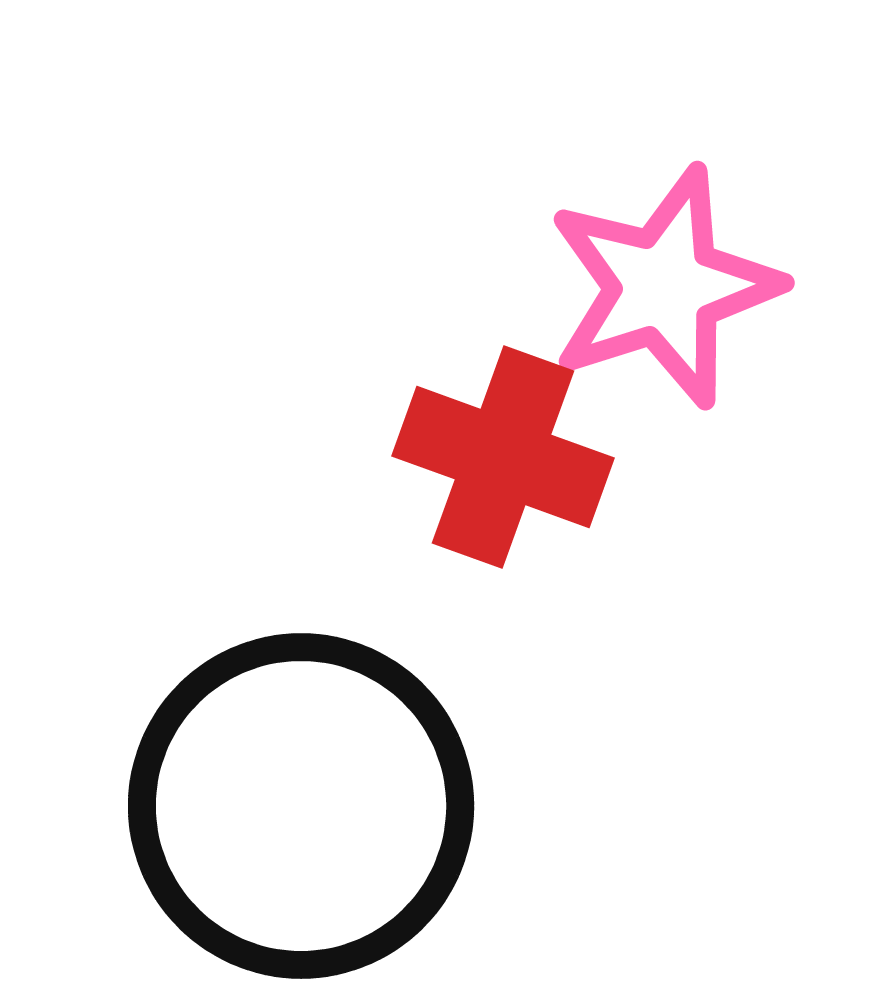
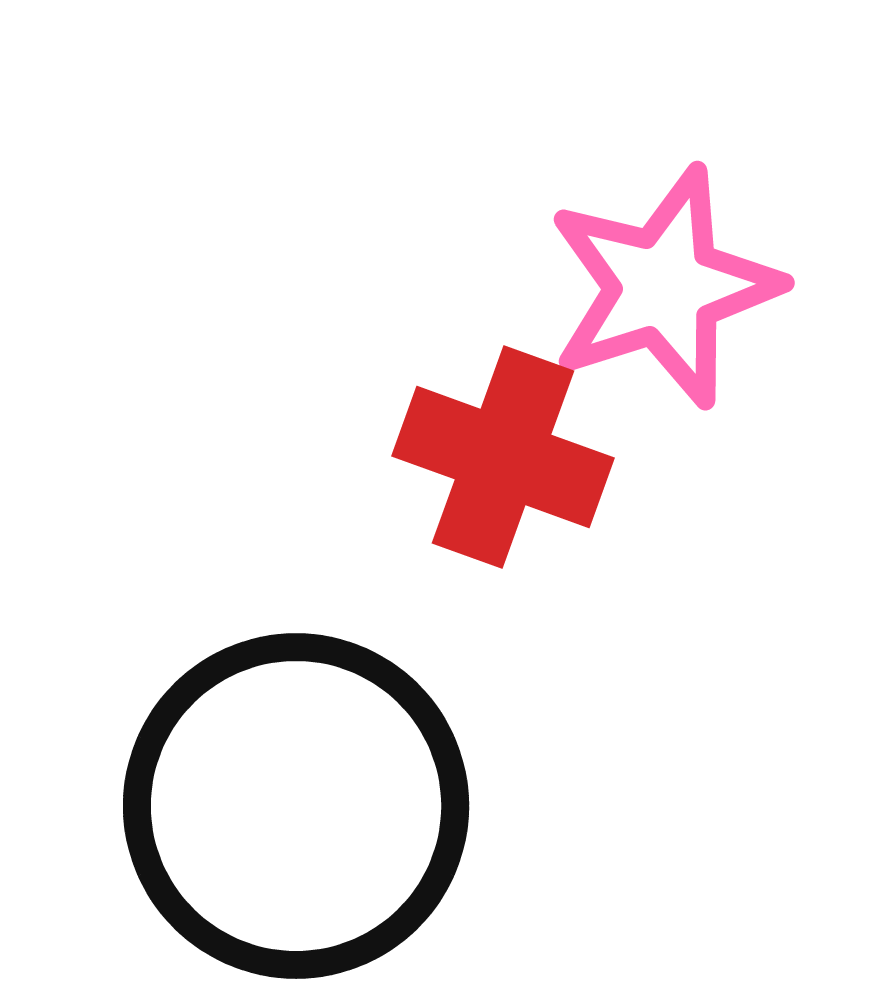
black circle: moved 5 px left
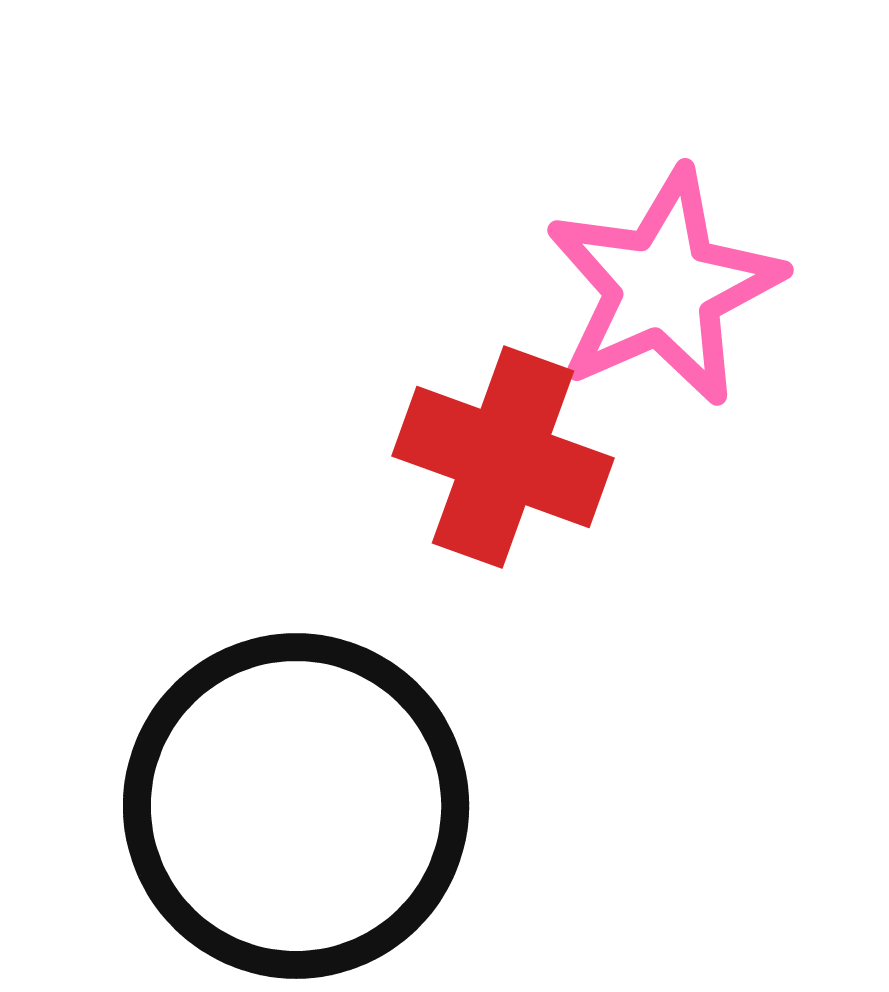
pink star: rotated 6 degrees counterclockwise
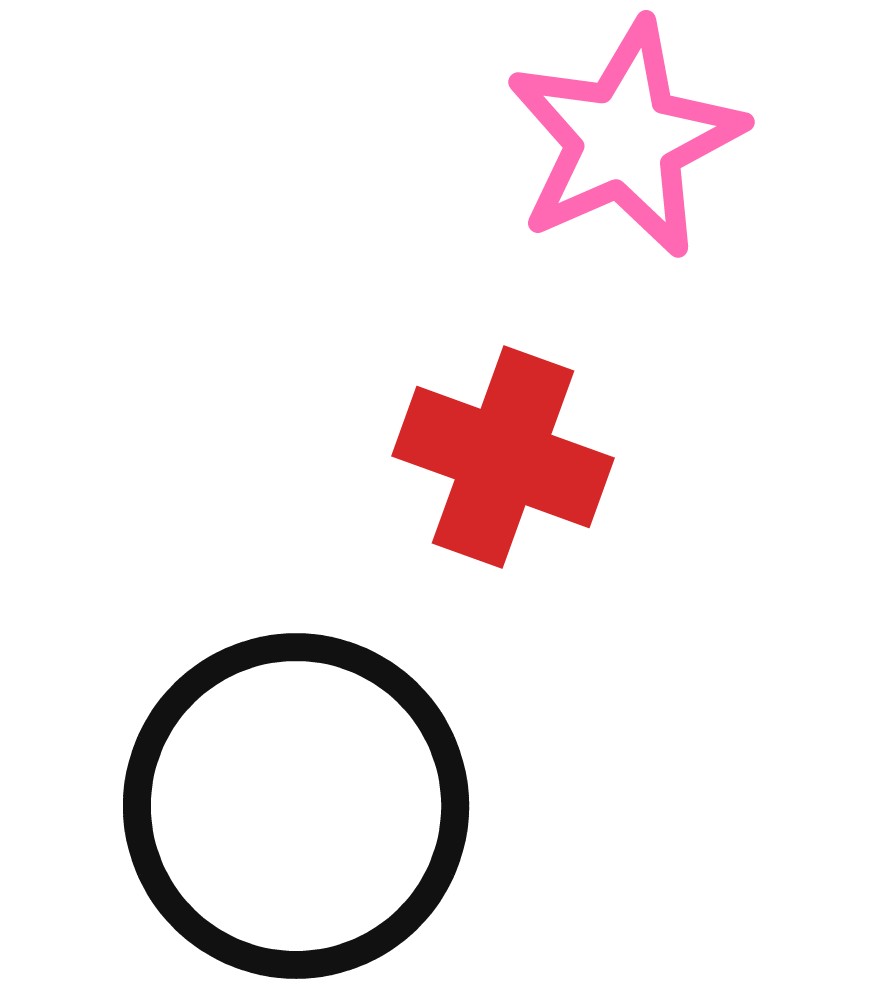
pink star: moved 39 px left, 148 px up
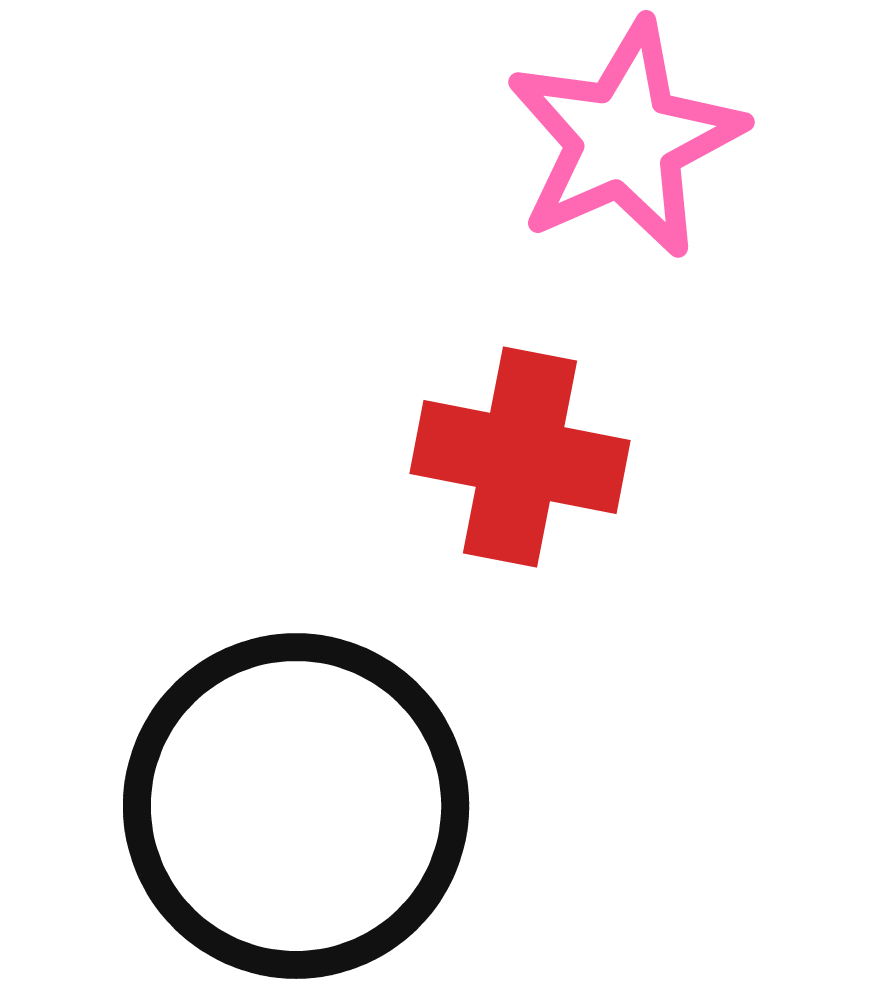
red cross: moved 17 px right; rotated 9 degrees counterclockwise
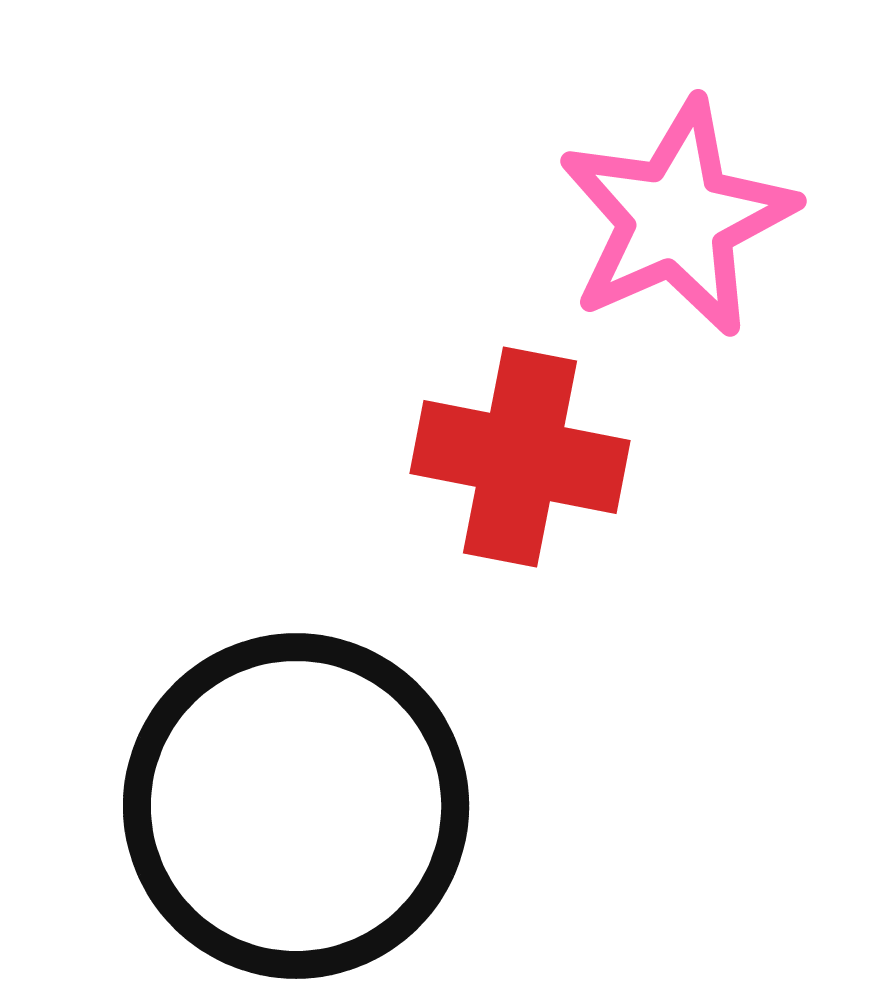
pink star: moved 52 px right, 79 px down
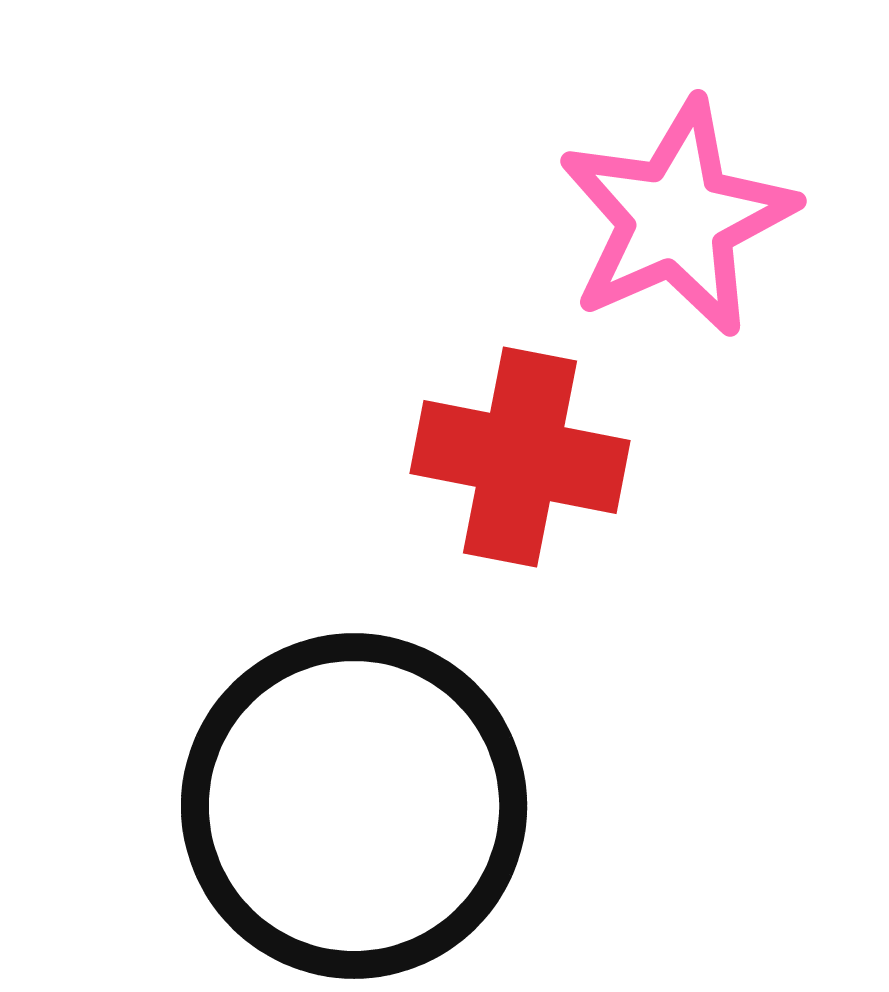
black circle: moved 58 px right
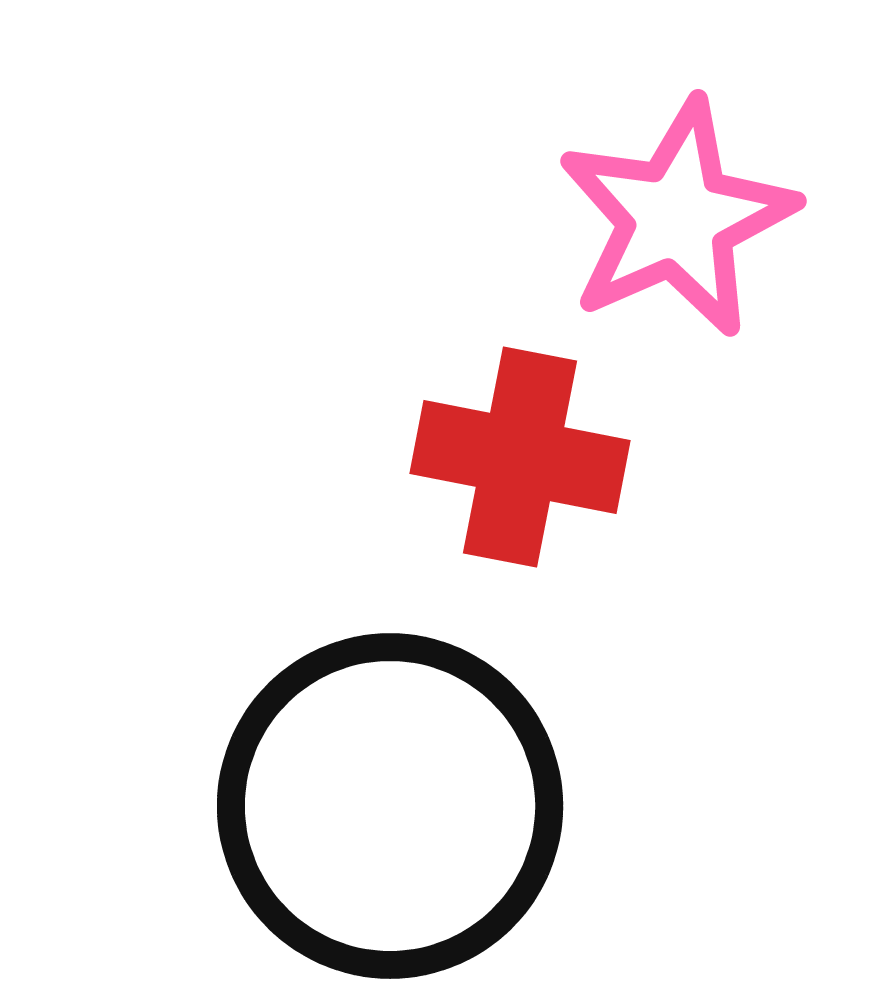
black circle: moved 36 px right
